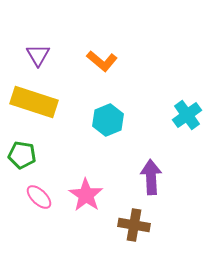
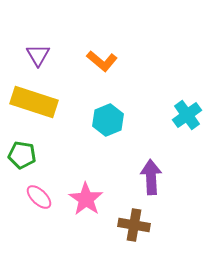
pink star: moved 4 px down
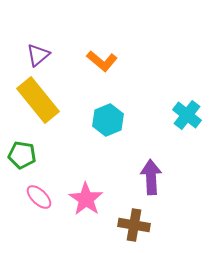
purple triangle: rotated 20 degrees clockwise
yellow rectangle: moved 4 px right, 2 px up; rotated 33 degrees clockwise
cyan cross: rotated 16 degrees counterclockwise
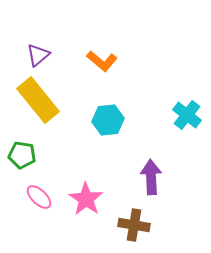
cyan hexagon: rotated 16 degrees clockwise
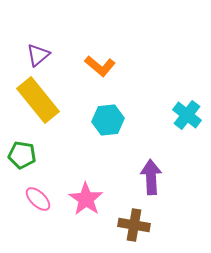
orange L-shape: moved 2 px left, 5 px down
pink ellipse: moved 1 px left, 2 px down
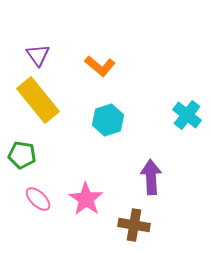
purple triangle: rotated 25 degrees counterclockwise
cyan hexagon: rotated 12 degrees counterclockwise
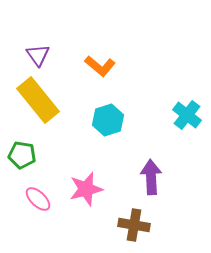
pink star: moved 10 px up; rotated 24 degrees clockwise
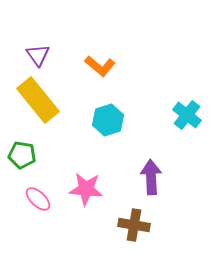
pink star: rotated 20 degrees clockwise
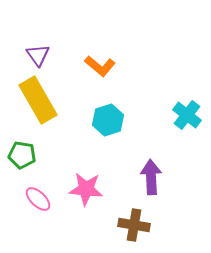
yellow rectangle: rotated 9 degrees clockwise
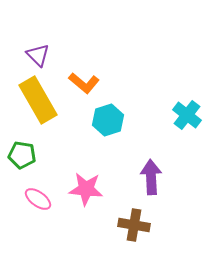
purple triangle: rotated 10 degrees counterclockwise
orange L-shape: moved 16 px left, 17 px down
pink ellipse: rotated 8 degrees counterclockwise
